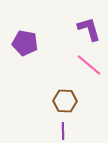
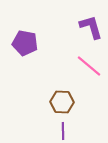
purple L-shape: moved 2 px right, 2 px up
pink line: moved 1 px down
brown hexagon: moved 3 px left, 1 px down
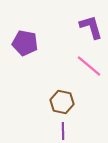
brown hexagon: rotated 10 degrees clockwise
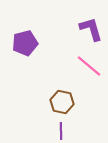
purple L-shape: moved 2 px down
purple pentagon: rotated 25 degrees counterclockwise
purple line: moved 2 px left
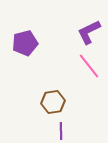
purple L-shape: moved 2 px left, 3 px down; rotated 100 degrees counterclockwise
pink line: rotated 12 degrees clockwise
brown hexagon: moved 9 px left; rotated 20 degrees counterclockwise
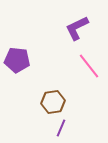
purple L-shape: moved 12 px left, 4 px up
purple pentagon: moved 8 px left, 17 px down; rotated 20 degrees clockwise
purple line: moved 3 px up; rotated 24 degrees clockwise
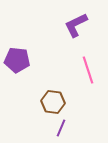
purple L-shape: moved 1 px left, 3 px up
pink line: moved 1 px left, 4 px down; rotated 20 degrees clockwise
brown hexagon: rotated 15 degrees clockwise
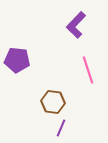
purple L-shape: rotated 20 degrees counterclockwise
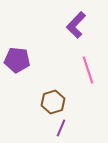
brown hexagon: rotated 25 degrees counterclockwise
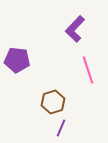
purple L-shape: moved 1 px left, 4 px down
